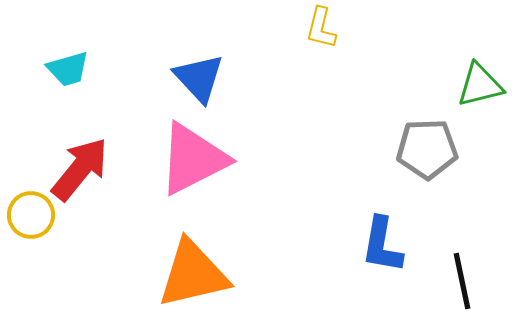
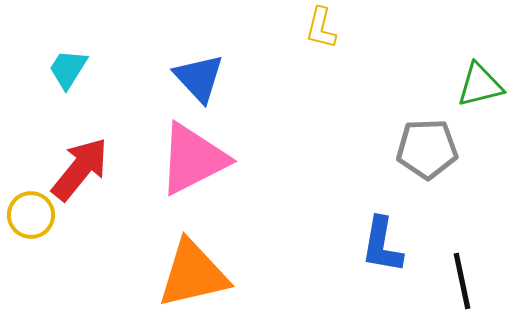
cyan trapezoid: rotated 138 degrees clockwise
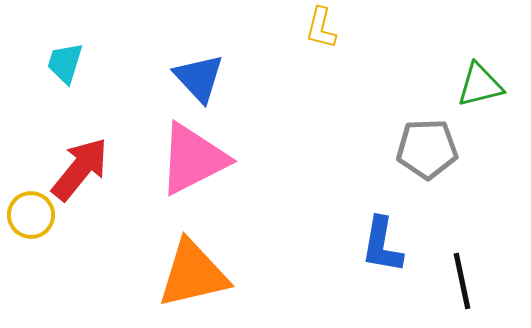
cyan trapezoid: moved 3 px left, 6 px up; rotated 15 degrees counterclockwise
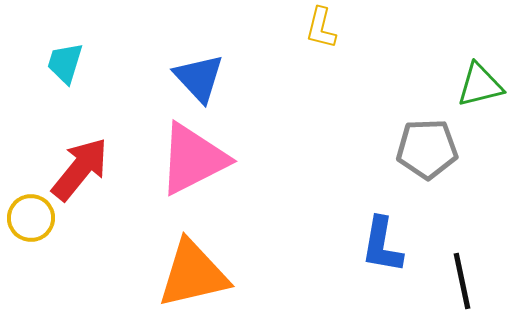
yellow circle: moved 3 px down
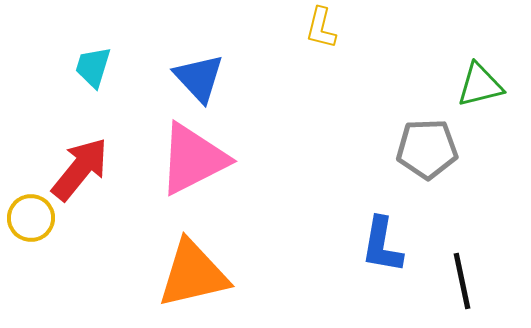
cyan trapezoid: moved 28 px right, 4 px down
